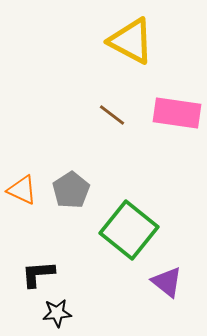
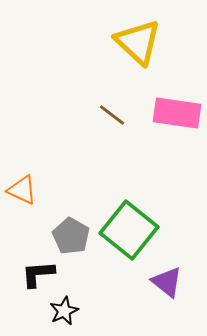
yellow triangle: moved 7 px right, 1 px down; rotated 15 degrees clockwise
gray pentagon: moved 46 px down; rotated 9 degrees counterclockwise
black star: moved 7 px right, 2 px up; rotated 20 degrees counterclockwise
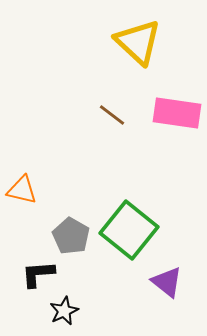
orange triangle: rotated 12 degrees counterclockwise
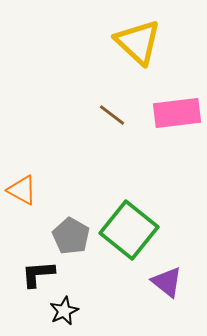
pink rectangle: rotated 15 degrees counterclockwise
orange triangle: rotated 16 degrees clockwise
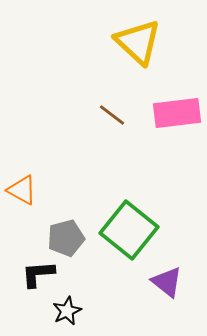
gray pentagon: moved 5 px left, 2 px down; rotated 27 degrees clockwise
black star: moved 3 px right
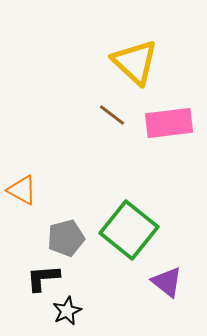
yellow triangle: moved 3 px left, 20 px down
pink rectangle: moved 8 px left, 10 px down
black L-shape: moved 5 px right, 4 px down
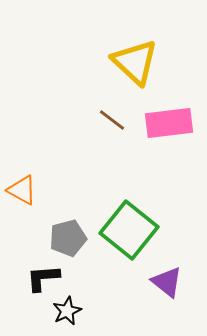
brown line: moved 5 px down
gray pentagon: moved 2 px right
